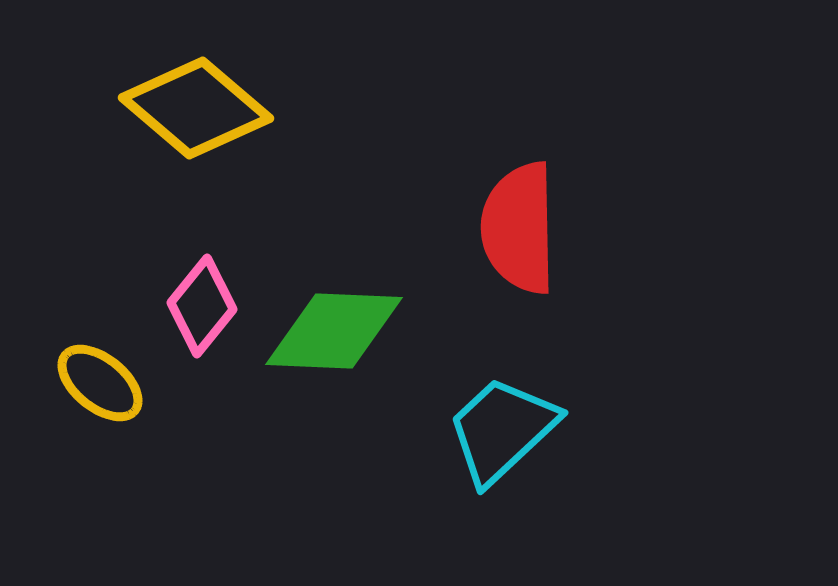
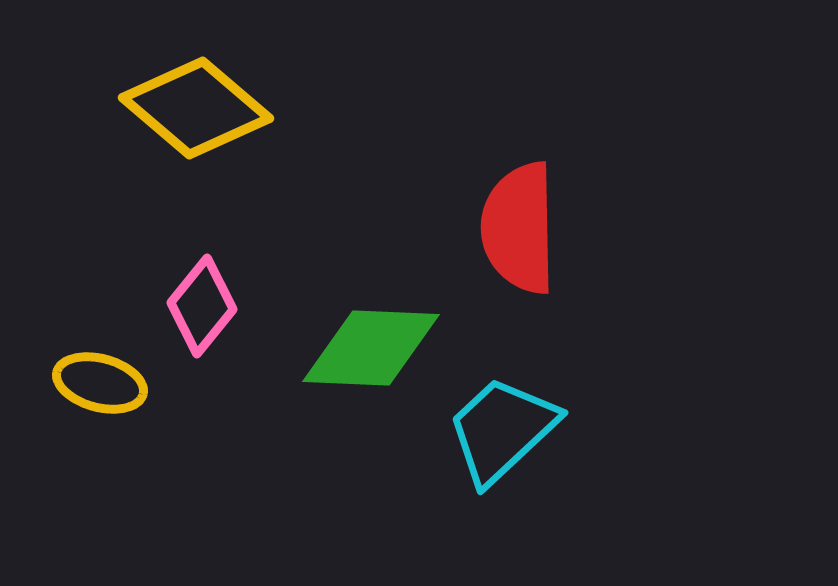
green diamond: moved 37 px right, 17 px down
yellow ellipse: rotated 24 degrees counterclockwise
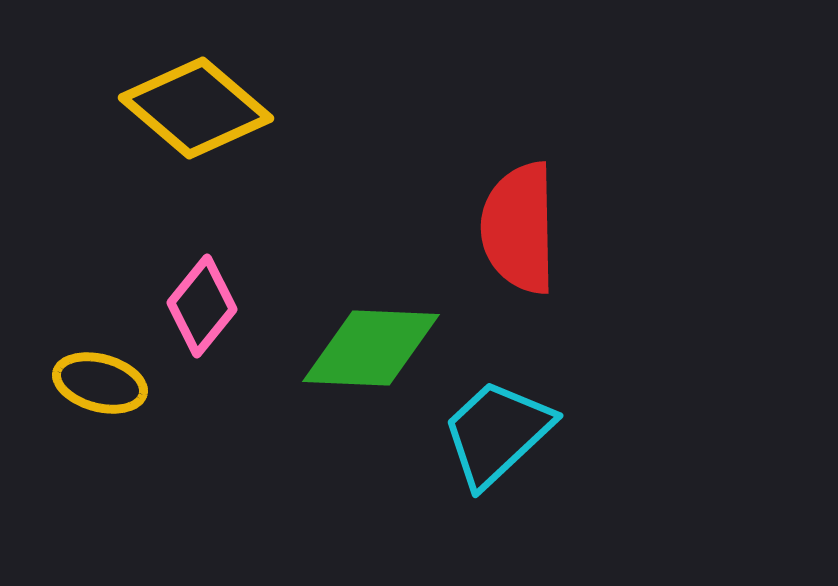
cyan trapezoid: moved 5 px left, 3 px down
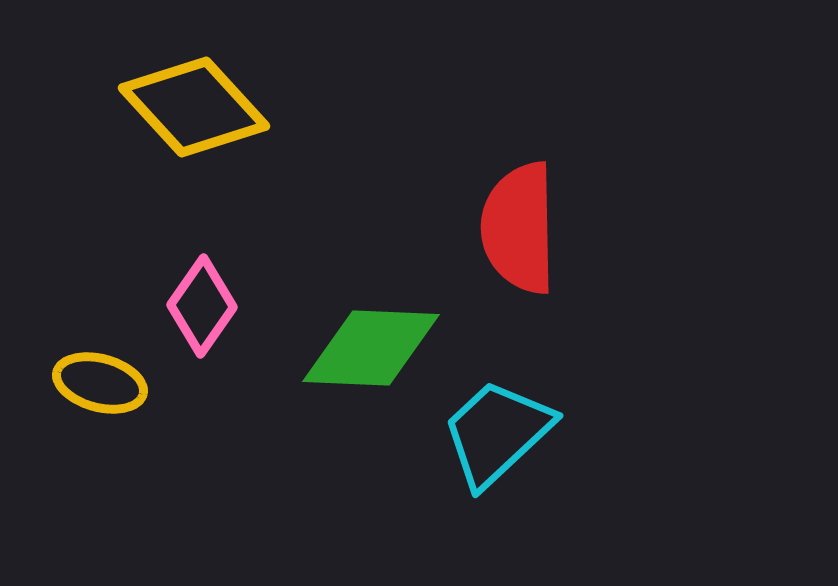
yellow diamond: moved 2 px left, 1 px up; rotated 7 degrees clockwise
pink diamond: rotated 4 degrees counterclockwise
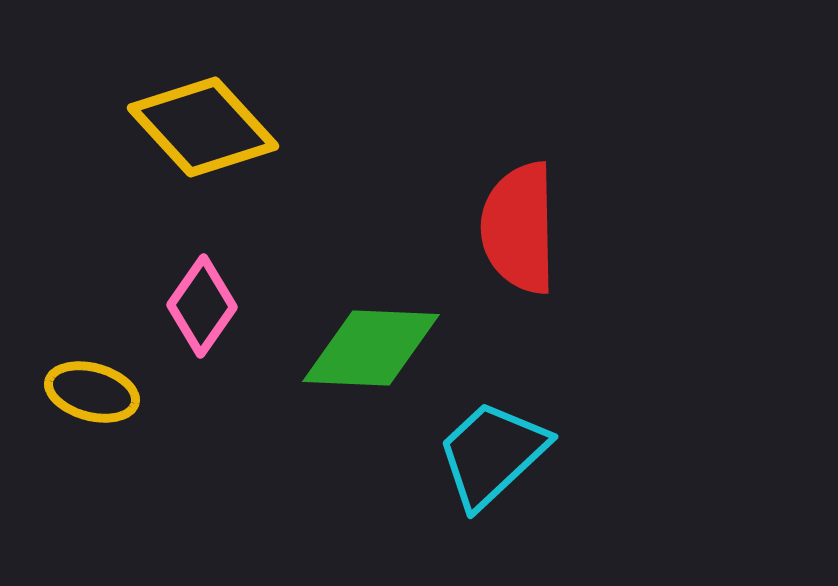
yellow diamond: moved 9 px right, 20 px down
yellow ellipse: moved 8 px left, 9 px down
cyan trapezoid: moved 5 px left, 21 px down
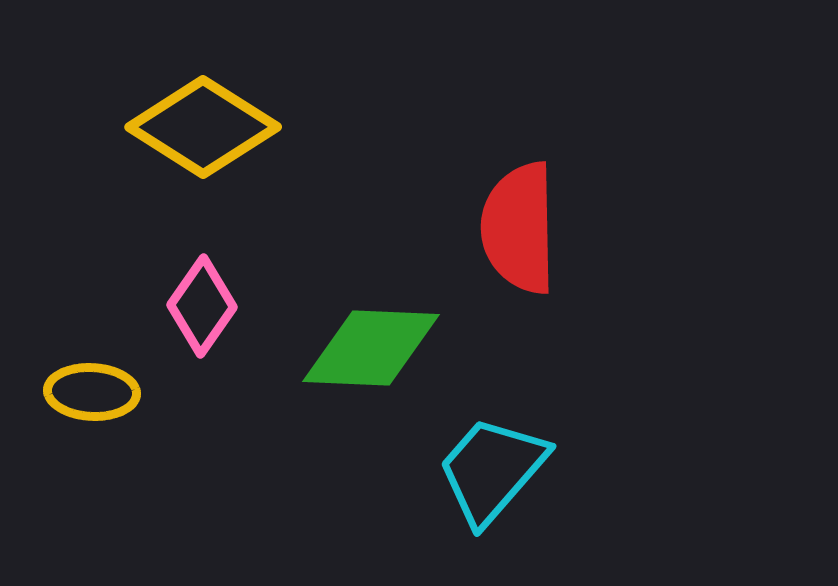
yellow diamond: rotated 15 degrees counterclockwise
yellow ellipse: rotated 12 degrees counterclockwise
cyan trapezoid: moved 16 px down; rotated 6 degrees counterclockwise
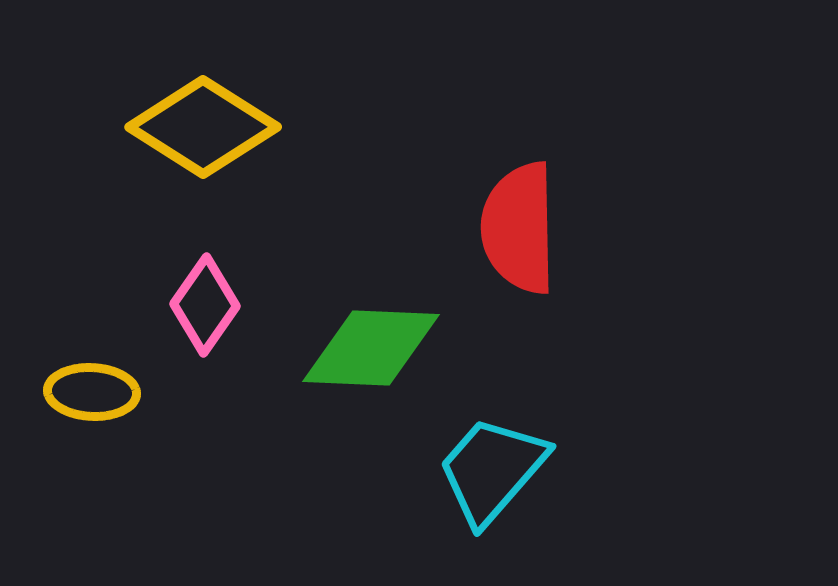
pink diamond: moved 3 px right, 1 px up
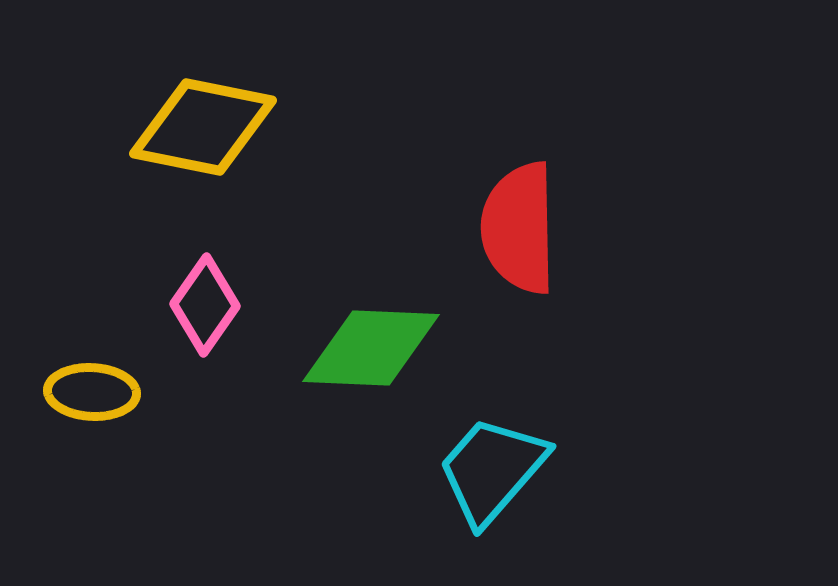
yellow diamond: rotated 21 degrees counterclockwise
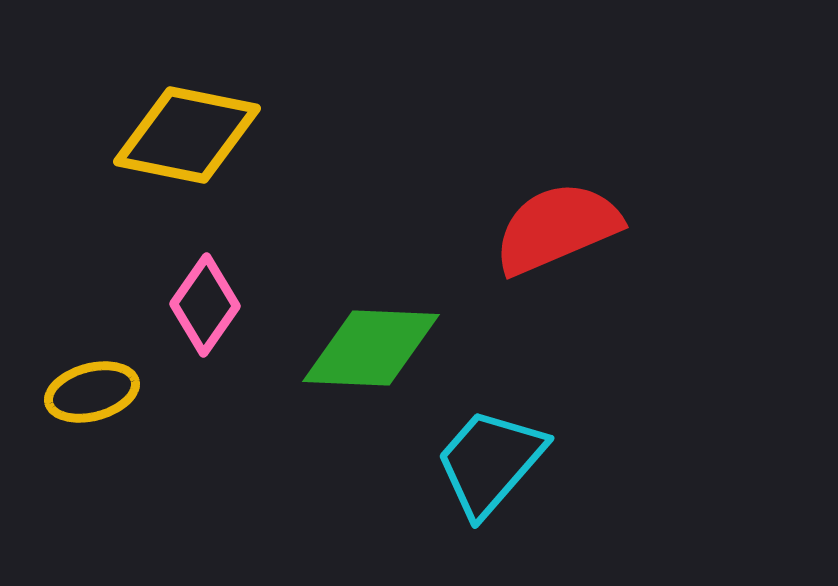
yellow diamond: moved 16 px left, 8 px down
red semicircle: moved 38 px right; rotated 68 degrees clockwise
yellow ellipse: rotated 18 degrees counterclockwise
cyan trapezoid: moved 2 px left, 8 px up
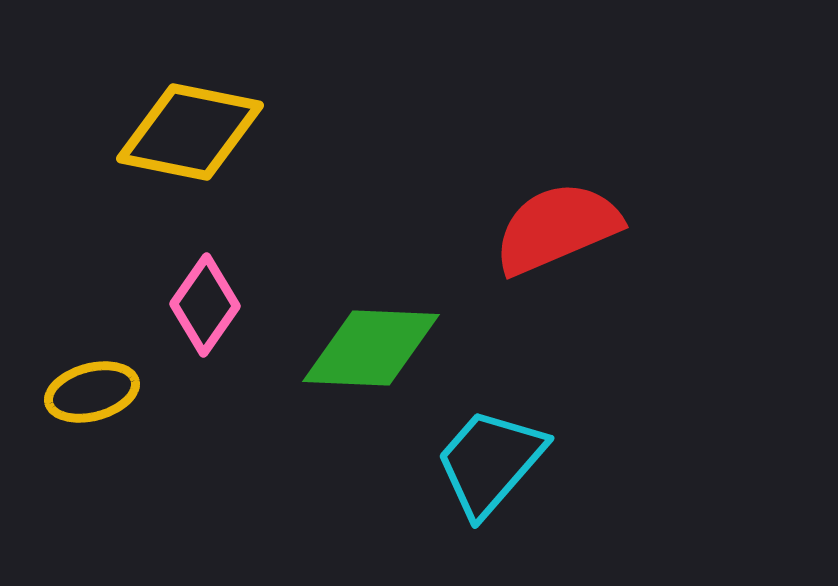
yellow diamond: moved 3 px right, 3 px up
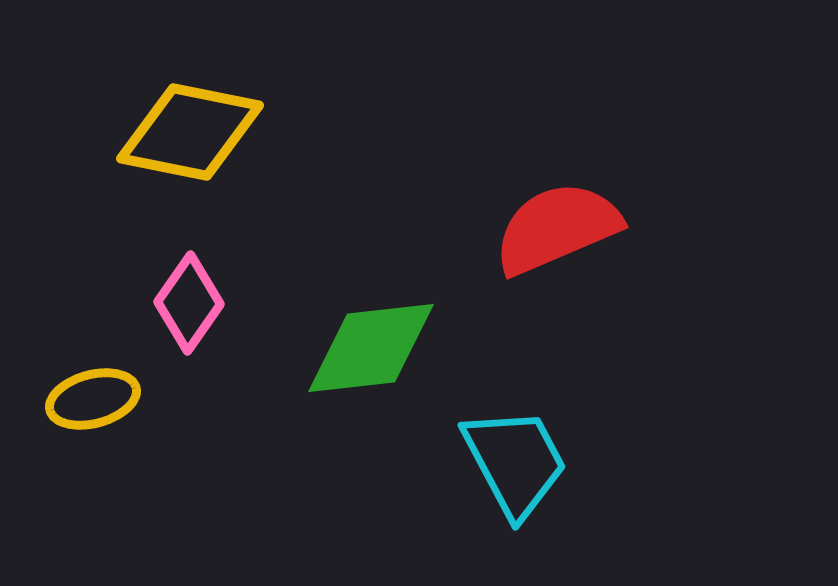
pink diamond: moved 16 px left, 2 px up
green diamond: rotated 9 degrees counterclockwise
yellow ellipse: moved 1 px right, 7 px down
cyan trapezoid: moved 25 px right; rotated 111 degrees clockwise
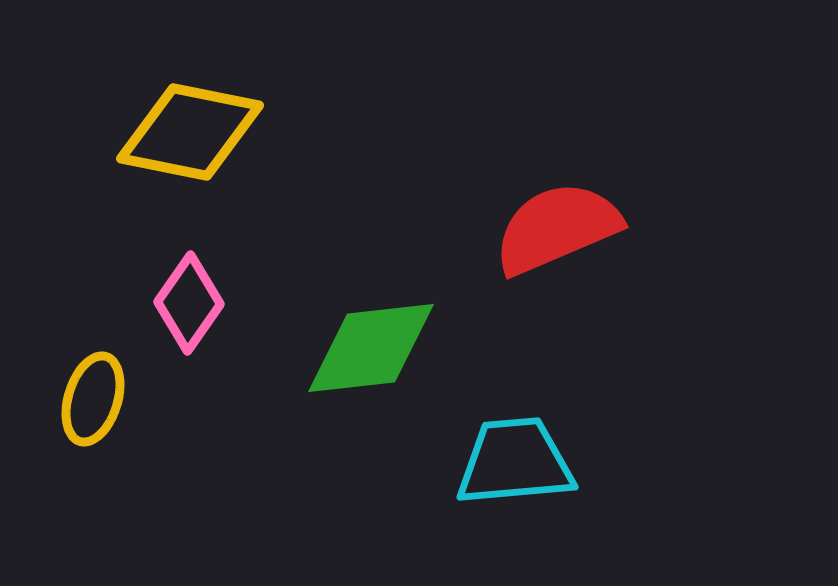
yellow ellipse: rotated 58 degrees counterclockwise
cyan trapezoid: rotated 67 degrees counterclockwise
